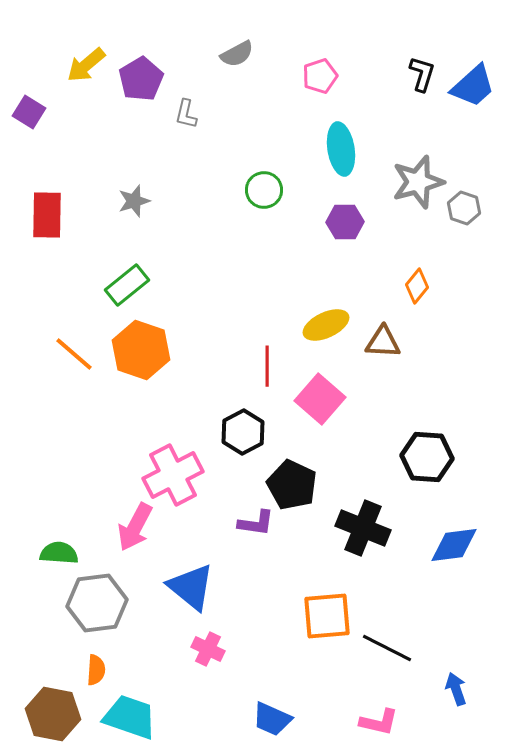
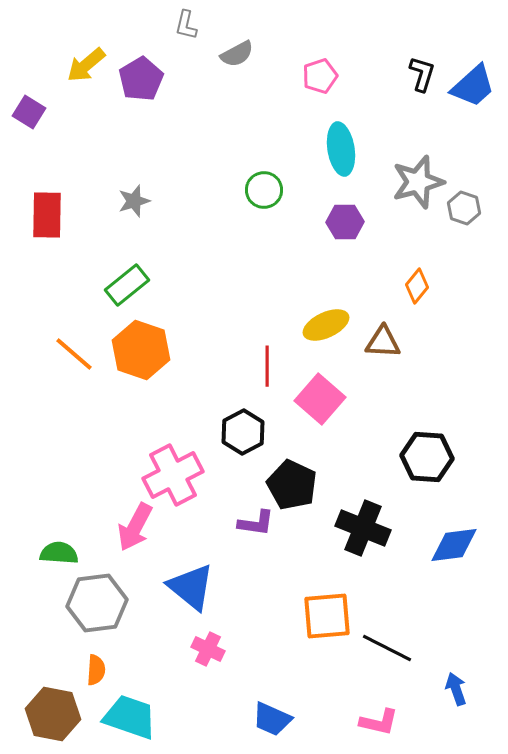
gray L-shape at (186, 114): moved 89 px up
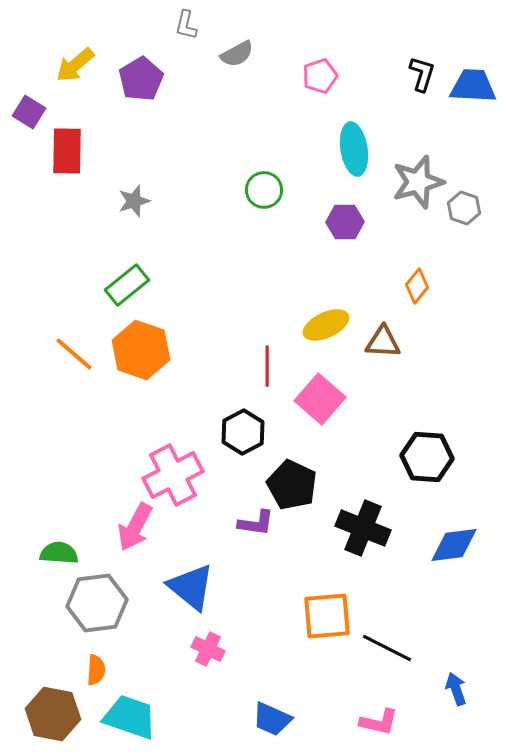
yellow arrow at (86, 65): moved 11 px left
blue trapezoid at (473, 86): rotated 135 degrees counterclockwise
cyan ellipse at (341, 149): moved 13 px right
red rectangle at (47, 215): moved 20 px right, 64 px up
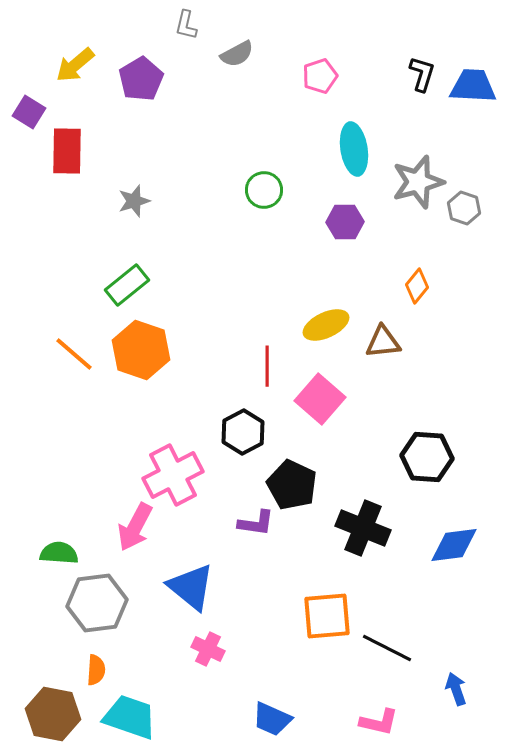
brown triangle at (383, 342): rotated 9 degrees counterclockwise
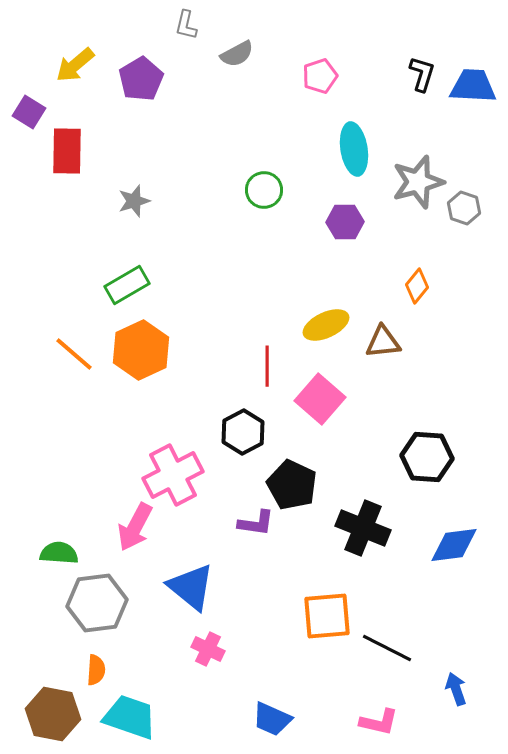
green rectangle at (127, 285): rotated 9 degrees clockwise
orange hexagon at (141, 350): rotated 16 degrees clockwise
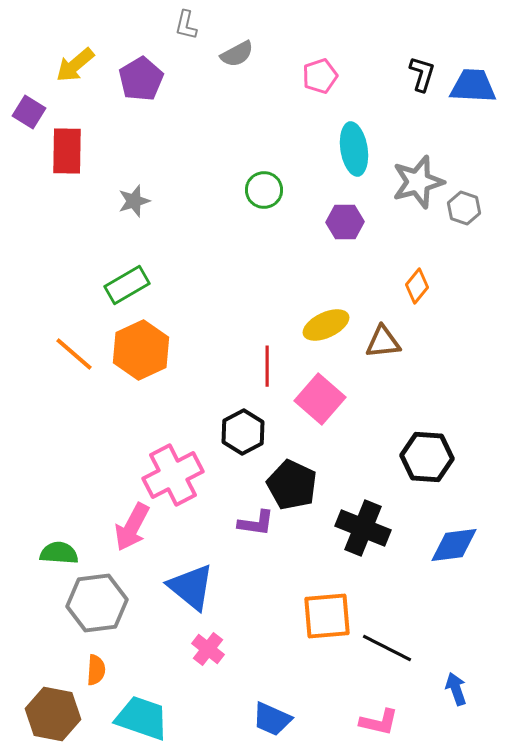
pink arrow at (135, 527): moved 3 px left
pink cross at (208, 649): rotated 12 degrees clockwise
cyan trapezoid at (130, 717): moved 12 px right, 1 px down
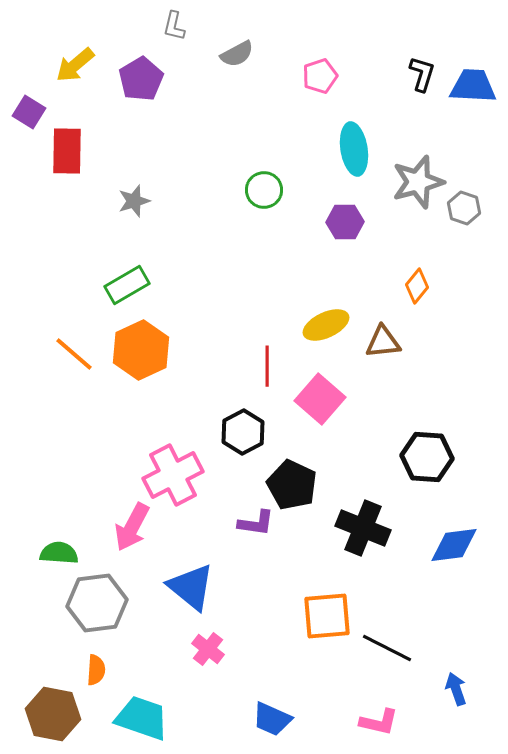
gray L-shape at (186, 25): moved 12 px left, 1 px down
